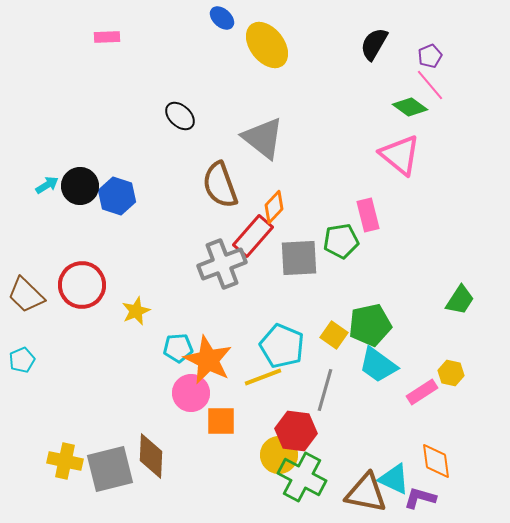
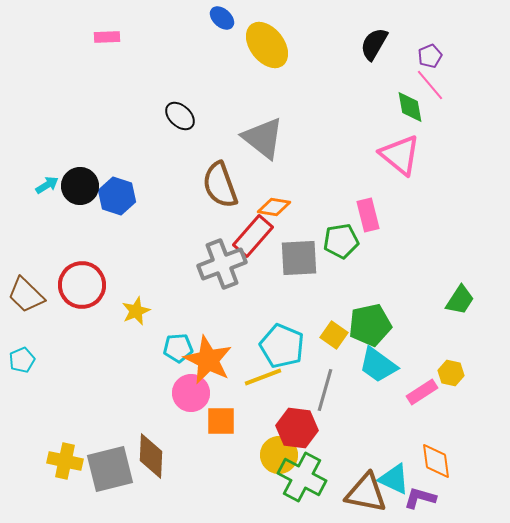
green diamond at (410, 107): rotated 44 degrees clockwise
orange diamond at (274, 207): rotated 56 degrees clockwise
red hexagon at (296, 431): moved 1 px right, 3 px up
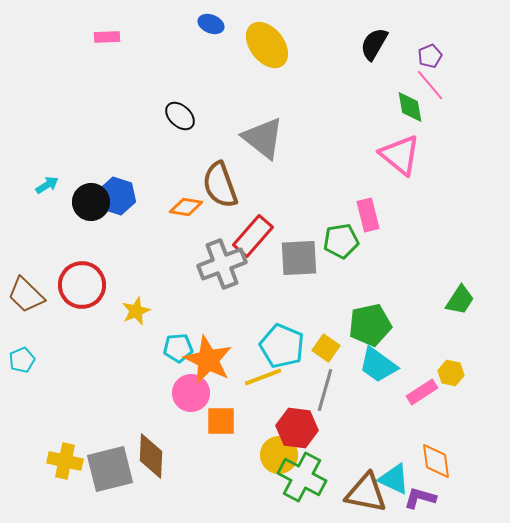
blue ellipse at (222, 18): moved 11 px left, 6 px down; rotated 20 degrees counterclockwise
black circle at (80, 186): moved 11 px right, 16 px down
orange diamond at (274, 207): moved 88 px left
yellow square at (334, 335): moved 8 px left, 13 px down
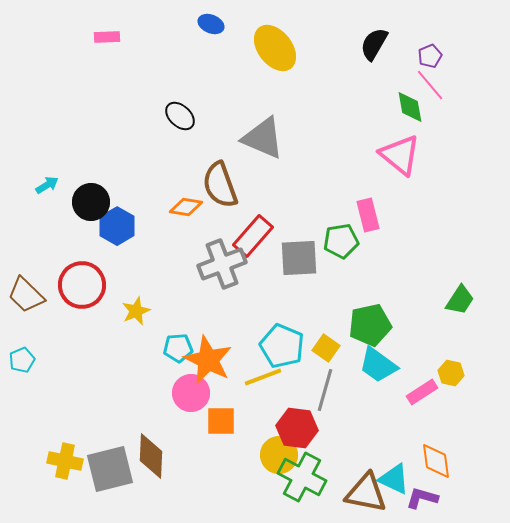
yellow ellipse at (267, 45): moved 8 px right, 3 px down
gray triangle at (263, 138): rotated 15 degrees counterclockwise
blue hexagon at (117, 196): moved 30 px down; rotated 12 degrees clockwise
purple L-shape at (420, 498): moved 2 px right
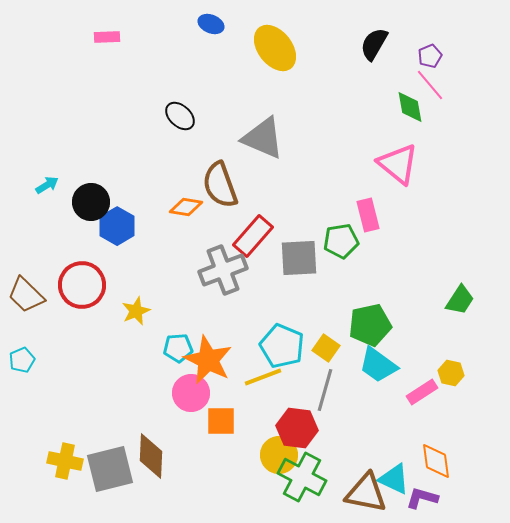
pink triangle at (400, 155): moved 2 px left, 9 px down
gray cross at (222, 264): moved 1 px right, 6 px down
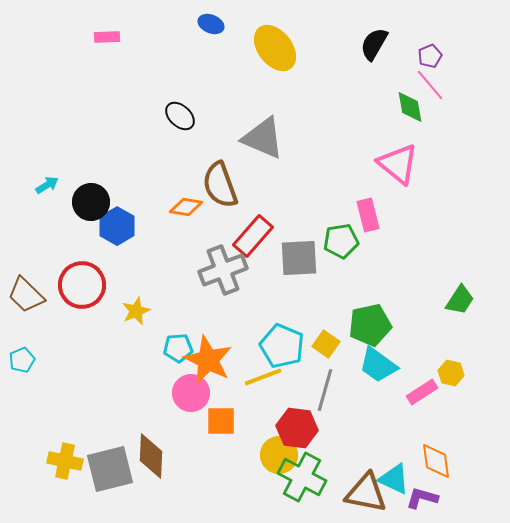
yellow square at (326, 348): moved 4 px up
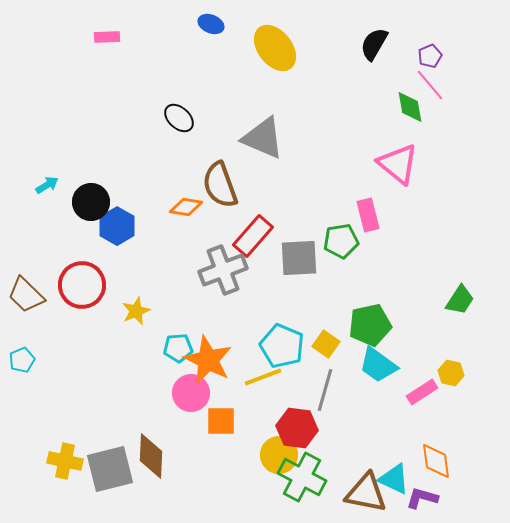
black ellipse at (180, 116): moved 1 px left, 2 px down
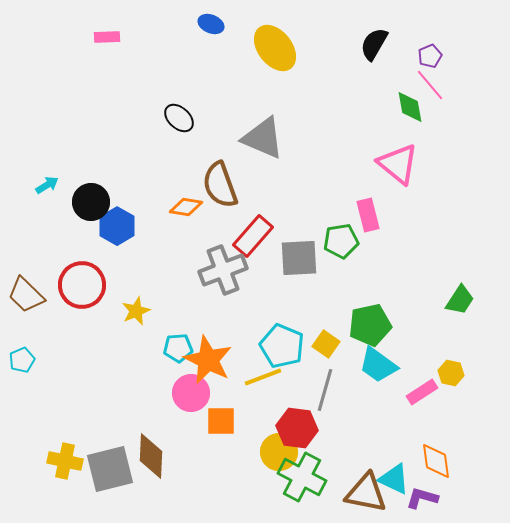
yellow circle at (279, 455): moved 3 px up
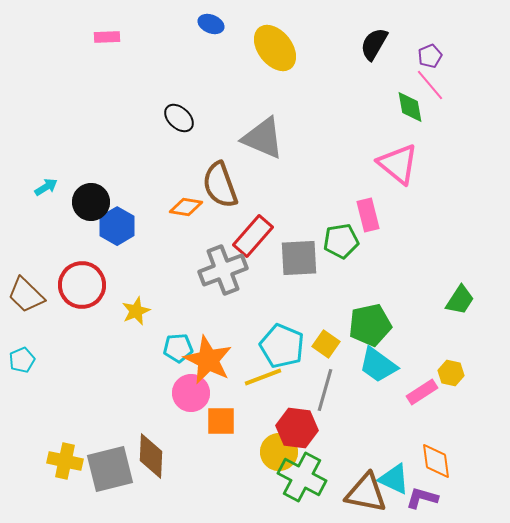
cyan arrow at (47, 185): moved 1 px left, 2 px down
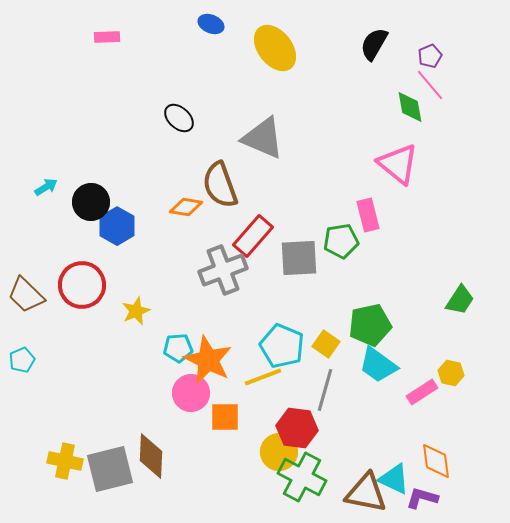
orange square at (221, 421): moved 4 px right, 4 px up
